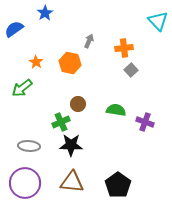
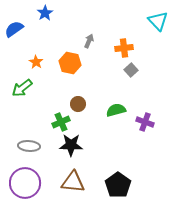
green semicircle: rotated 24 degrees counterclockwise
brown triangle: moved 1 px right
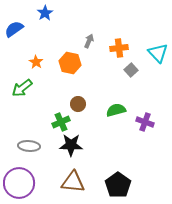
cyan triangle: moved 32 px down
orange cross: moved 5 px left
purple circle: moved 6 px left
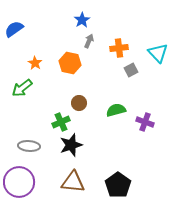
blue star: moved 37 px right, 7 px down
orange star: moved 1 px left, 1 px down
gray square: rotated 16 degrees clockwise
brown circle: moved 1 px right, 1 px up
black star: rotated 20 degrees counterclockwise
purple circle: moved 1 px up
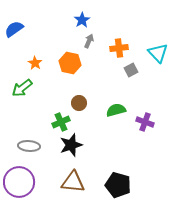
black pentagon: rotated 20 degrees counterclockwise
